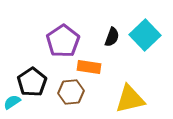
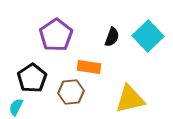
cyan square: moved 3 px right, 1 px down
purple pentagon: moved 7 px left, 6 px up
black pentagon: moved 4 px up
cyan semicircle: moved 4 px right, 5 px down; rotated 30 degrees counterclockwise
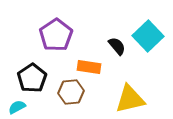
black semicircle: moved 5 px right, 9 px down; rotated 60 degrees counterclockwise
cyan semicircle: moved 1 px right; rotated 36 degrees clockwise
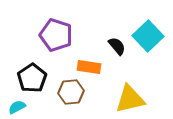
purple pentagon: rotated 20 degrees counterclockwise
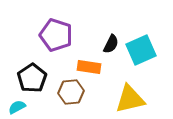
cyan square: moved 7 px left, 14 px down; rotated 20 degrees clockwise
black semicircle: moved 6 px left, 2 px up; rotated 66 degrees clockwise
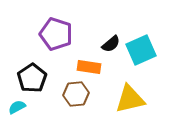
purple pentagon: moved 1 px up
black semicircle: rotated 24 degrees clockwise
brown hexagon: moved 5 px right, 2 px down
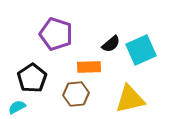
orange rectangle: rotated 10 degrees counterclockwise
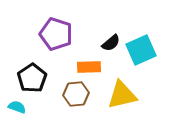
black semicircle: moved 1 px up
yellow triangle: moved 8 px left, 4 px up
cyan semicircle: rotated 48 degrees clockwise
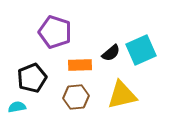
purple pentagon: moved 1 px left, 2 px up
black semicircle: moved 10 px down
orange rectangle: moved 9 px left, 2 px up
black pentagon: rotated 12 degrees clockwise
brown hexagon: moved 3 px down
cyan semicircle: rotated 30 degrees counterclockwise
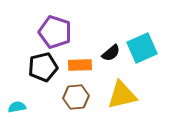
cyan square: moved 1 px right, 2 px up
black pentagon: moved 11 px right, 11 px up; rotated 8 degrees clockwise
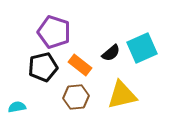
purple pentagon: moved 1 px left
orange rectangle: rotated 40 degrees clockwise
